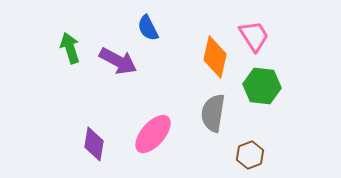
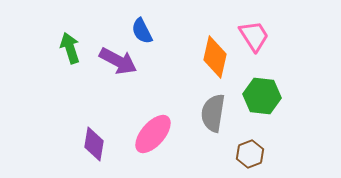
blue semicircle: moved 6 px left, 3 px down
green hexagon: moved 10 px down
brown hexagon: moved 1 px up
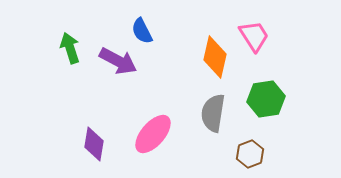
green hexagon: moved 4 px right, 3 px down; rotated 15 degrees counterclockwise
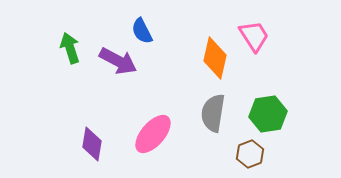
orange diamond: moved 1 px down
green hexagon: moved 2 px right, 15 px down
purple diamond: moved 2 px left
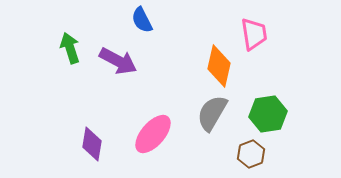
blue semicircle: moved 11 px up
pink trapezoid: moved 2 px up; rotated 24 degrees clockwise
orange diamond: moved 4 px right, 8 px down
gray semicircle: moved 1 px left; rotated 21 degrees clockwise
brown hexagon: moved 1 px right
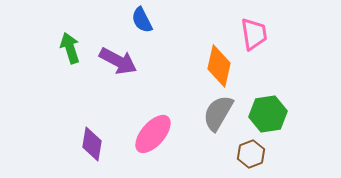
gray semicircle: moved 6 px right
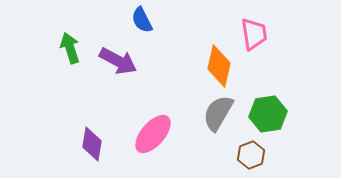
brown hexagon: moved 1 px down
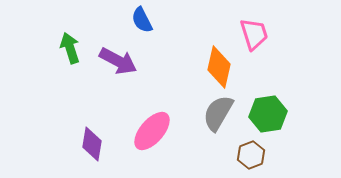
pink trapezoid: rotated 8 degrees counterclockwise
orange diamond: moved 1 px down
pink ellipse: moved 1 px left, 3 px up
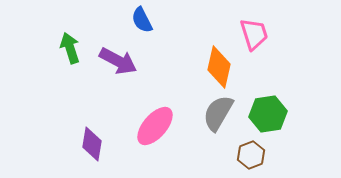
pink ellipse: moved 3 px right, 5 px up
